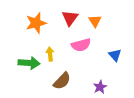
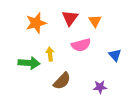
purple star: rotated 24 degrees clockwise
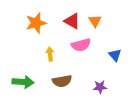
red triangle: moved 2 px right, 3 px down; rotated 36 degrees counterclockwise
green arrow: moved 6 px left, 19 px down
brown semicircle: rotated 36 degrees clockwise
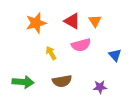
yellow arrow: moved 1 px right, 1 px up; rotated 24 degrees counterclockwise
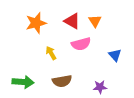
pink semicircle: moved 1 px up
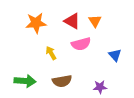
orange star: rotated 10 degrees clockwise
green arrow: moved 2 px right, 1 px up
